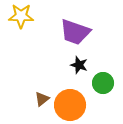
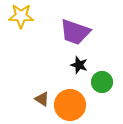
green circle: moved 1 px left, 1 px up
brown triangle: rotated 49 degrees counterclockwise
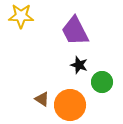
purple trapezoid: moved 1 px up; rotated 44 degrees clockwise
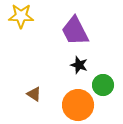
green circle: moved 1 px right, 3 px down
brown triangle: moved 8 px left, 5 px up
orange circle: moved 8 px right
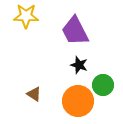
yellow star: moved 5 px right
orange circle: moved 4 px up
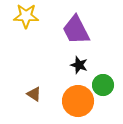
purple trapezoid: moved 1 px right, 1 px up
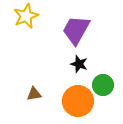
yellow star: rotated 25 degrees counterclockwise
purple trapezoid: rotated 56 degrees clockwise
black star: moved 1 px up
brown triangle: rotated 42 degrees counterclockwise
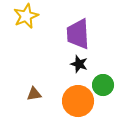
purple trapezoid: moved 2 px right, 4 px down; rotated 32 degrees counterclockwise
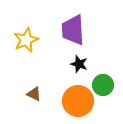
yellow star: moved 24 px down
purple trapezoid: moved 5 px left, 4 px up
brown triangle: rotated 35 degrees clockwise
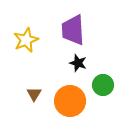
black star: moved 1 px left, 1 px up
brown triangle: rotated 35 degrees clockwise
orange circle: moved 8 px left
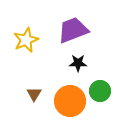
purple trapezoid: rotated 72 degrees clockwise
black star: rotated 18 degrees counterclockwise
green circle: moved 3 px left, 6 px down
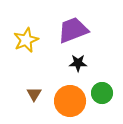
green circle: moved 2 px right, 2 px down
